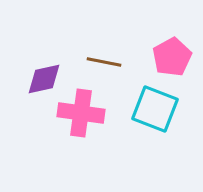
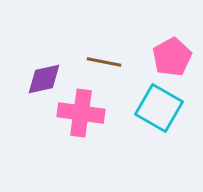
cyan square: moved 4 px right, 1 px up; rotated 9 degrees clockwise
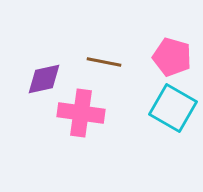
pink pentagon: rotated 27 degrees counterclockwise
cyan square: moved 14 px right
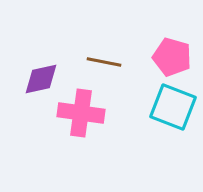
purple diamond: moved 3 px left
cyan square: moved 1 px up; rotated 9 degrees counterclockwise
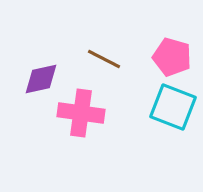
brown line: moved 3 px up; rotated 16 degrees clockwise
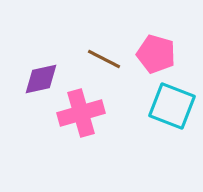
pink pentagon: moved 16 px left, 3 px up
cyan square: moved 1 px left, 1 px up
pink cross: rotated 24 degrees counterclockwise
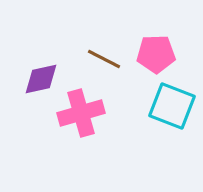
pink pentagon: rotated 18 degrees counterclockwise
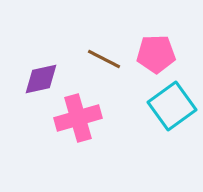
cyan square: rotated 33 degrees clockwise
pink cross: moved 3 px left, 5 px down
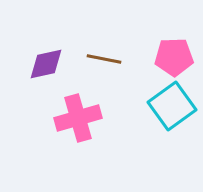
pink pentagon: moved 18 px right, 3 px down
brown line: rotated 16 degrees counterclockwise
purple diamond: moved 5 px right, 15 px up
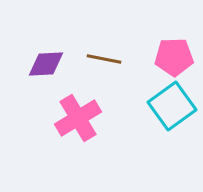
purple diamond: rotated 9 degrees clockwise
pink cross: rotated 15 degrees counterclockwise
